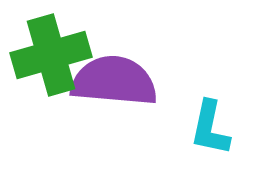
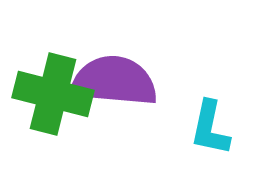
green cross: moved 2 px right, 39 px down; rotated 30 degrees clockwise
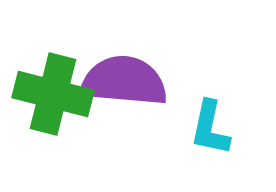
purple semicircle: moved 10 px right
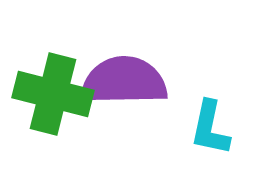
purple semicircle: rotated 6 degrees counterclockwise
